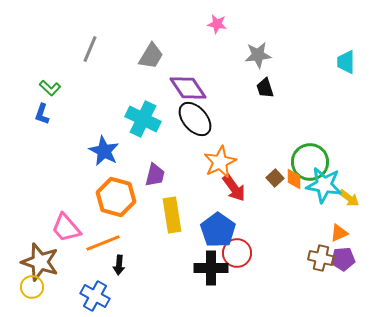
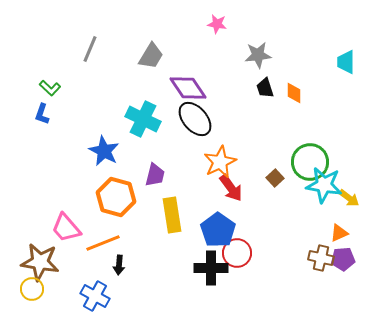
orange diamond: moved 86 px up
red arrow: moved 3 px left
brown star: rotated 9 degrees counterclockwise
yellow circle: moved 2 px down
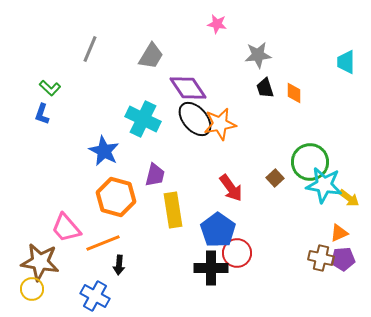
orange star: moved 38 px up; rotated 16 degrees clockwise
yellow rectangle: moved 1 px right, 5 px up
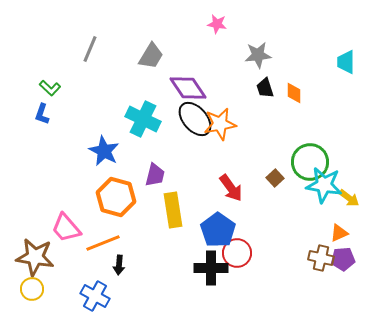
brown star: moved 5 px left, 5 px up
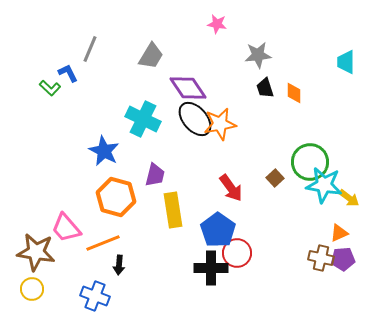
blue L-shape: moved 26 px right, 41 px up; rotated 135 degrees clockwise
brown star: moved 1 px right, 5 px up
blue cross: rotated 8 degrees counterclockwise
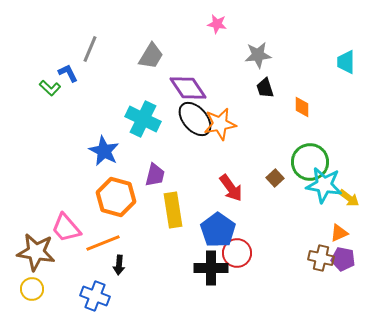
orange diamond: moved 8 px right, 14 px down
purple pentagon: rotated 15 degrees clockwise
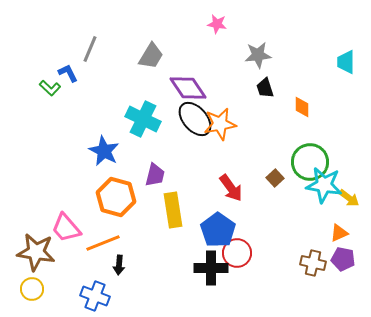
brown cross: moved 8 px left, 5 px down
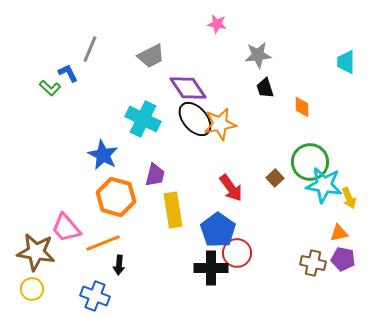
gray trapezoid: rotated 32 degrees clockwise
blue star: moved 1 px left, 4 px down
yellow arrow: rotated 30 degrees clockwise
orange triangle: rotated 12 degrees clockwise
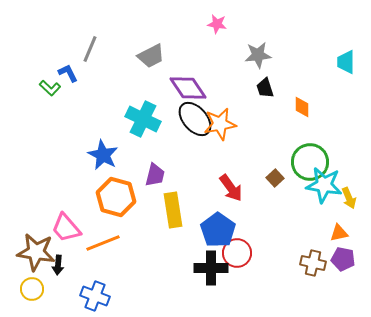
black arrow: moved 61 px left
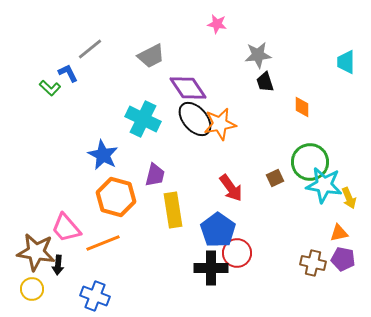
gray line: rotated 28 degrees clockwise
black trapezoid: moved 6 px up
brown square: rotated 18 degrees clockwise
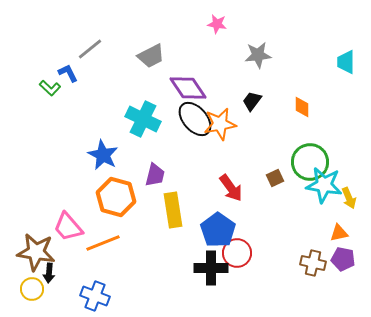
black trapezoid: moved 13 px left, 19 px down; rotated 55 degrees clockwise
pink trapezoid: moved 2 px right, 1 px up
black arrow: moved 9 px left, 8 px down
